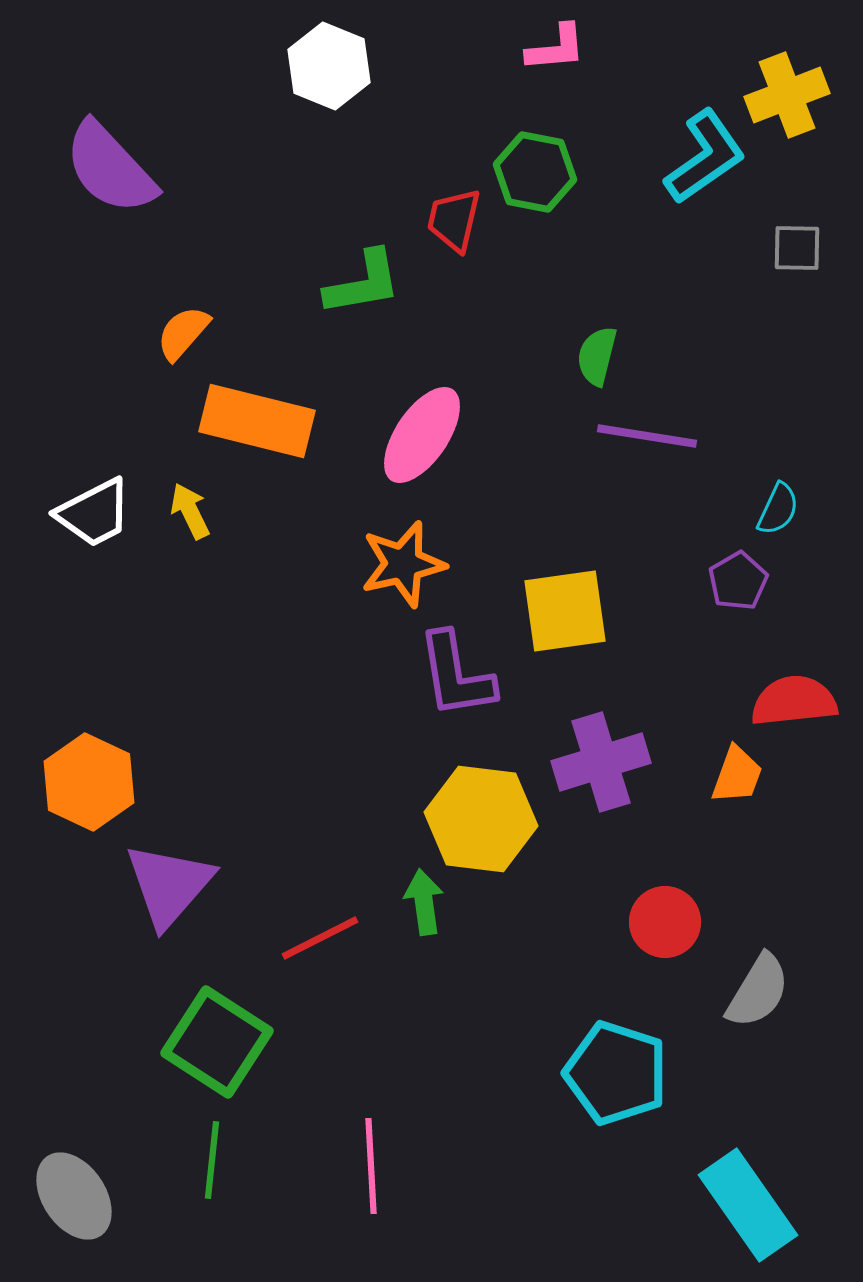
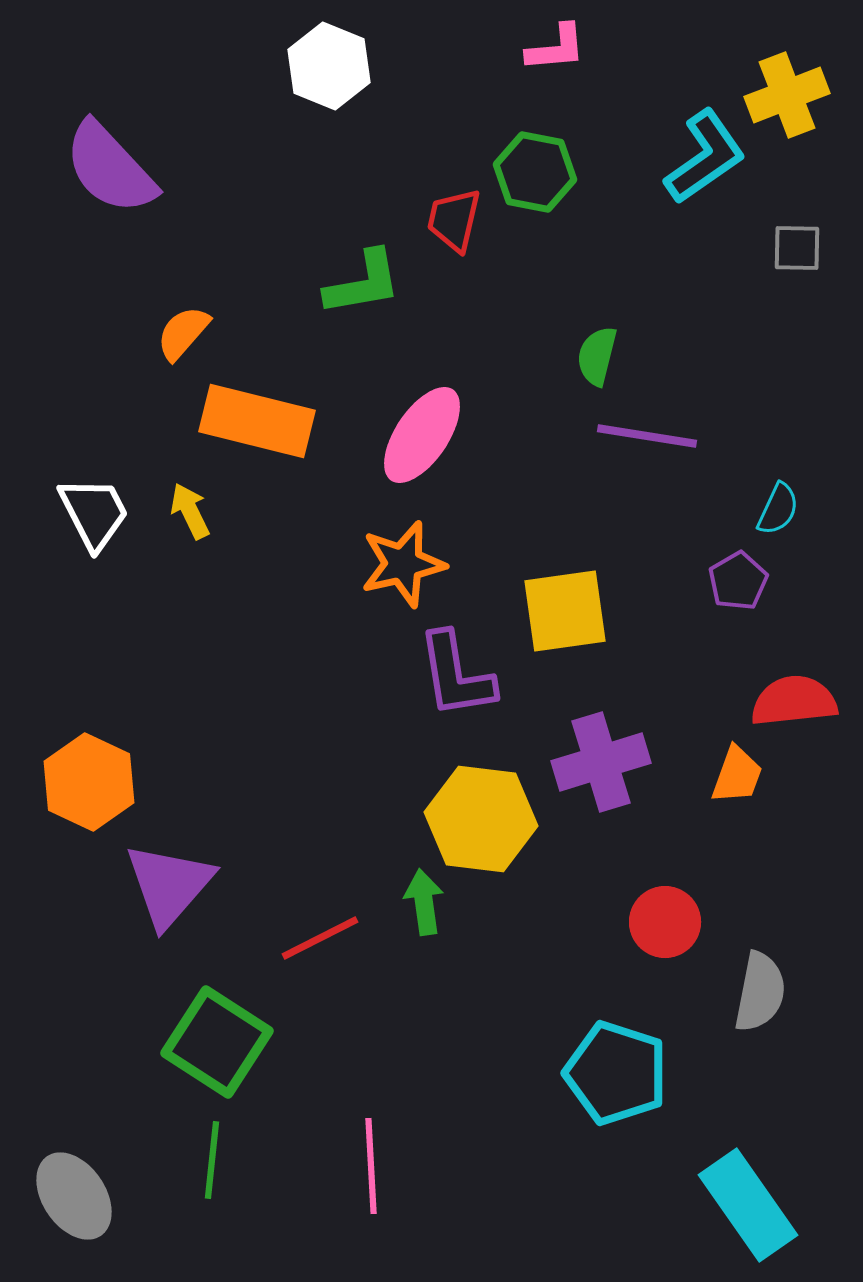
white trapezoid: rotated 90 degrees counterclockwise
gray semicircle: moved 2 px right, 1 px down; rotated 20 degrees counterclockwise
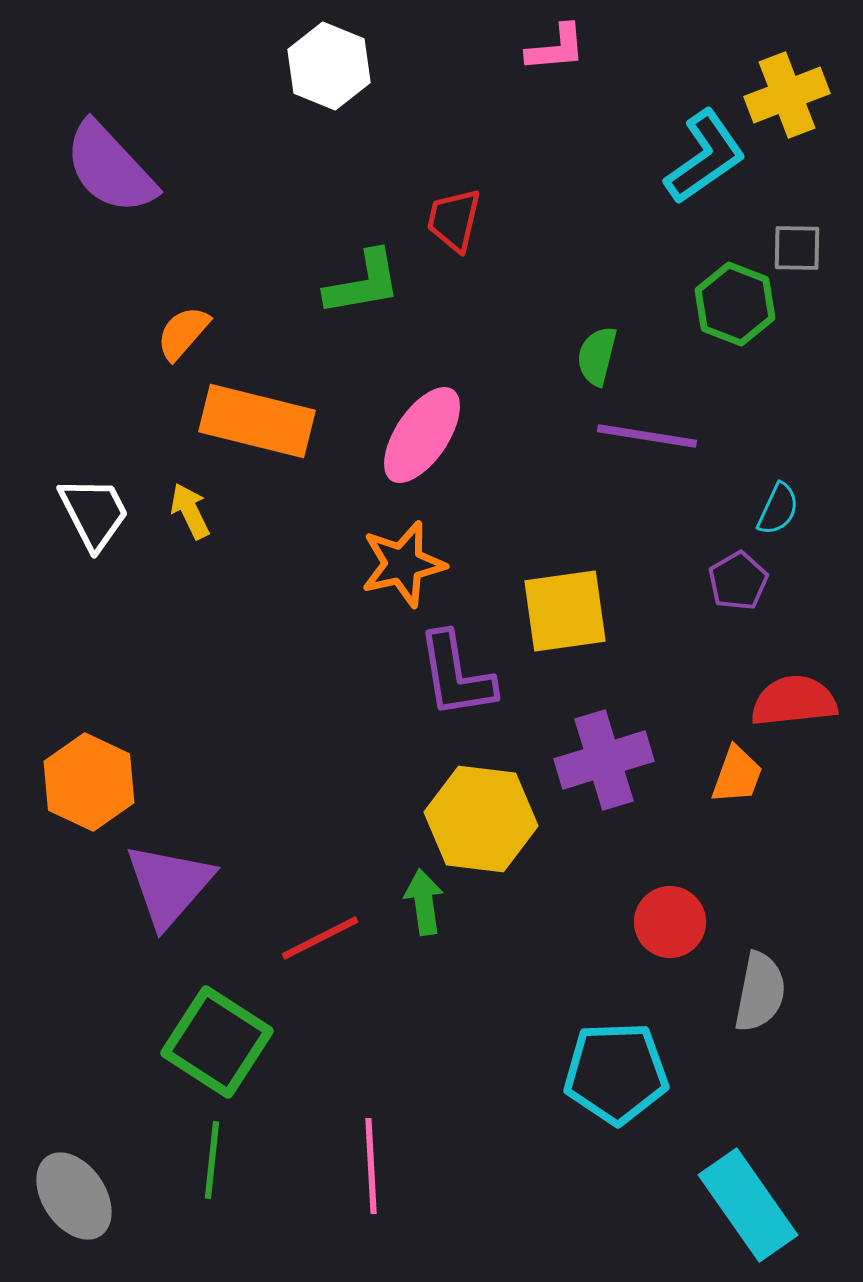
green hexagon: moved 200 px right, 132 px down; rotated 10 degrees clockwise
purple cross: moved 3 px right, 2 px up
red circle: moved 5 px right
cyan pentagon: rotated 20 degrees counterclockwise
